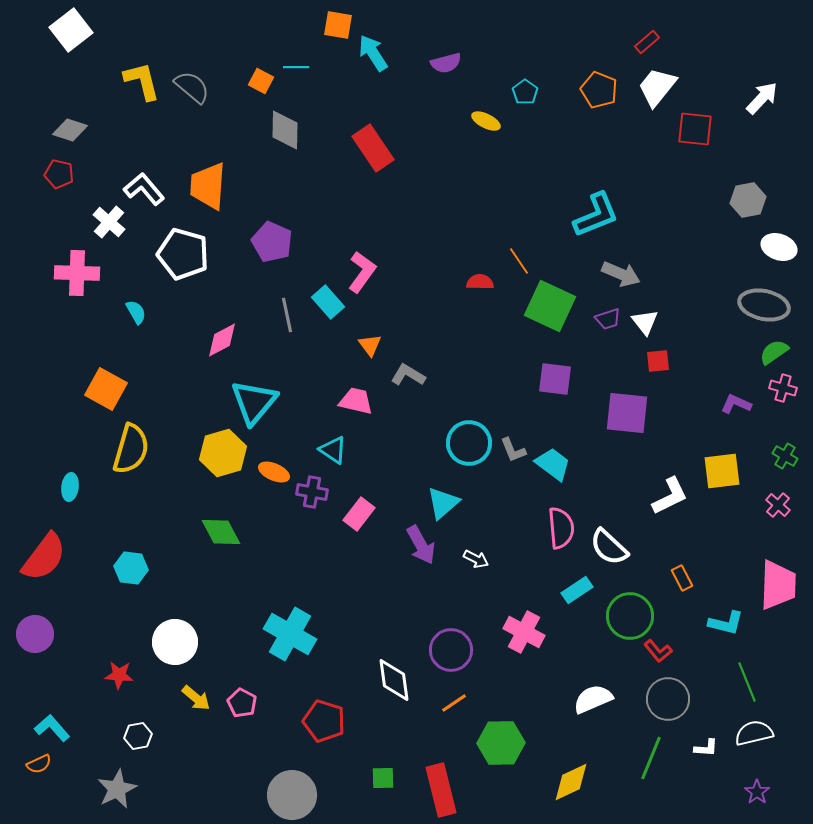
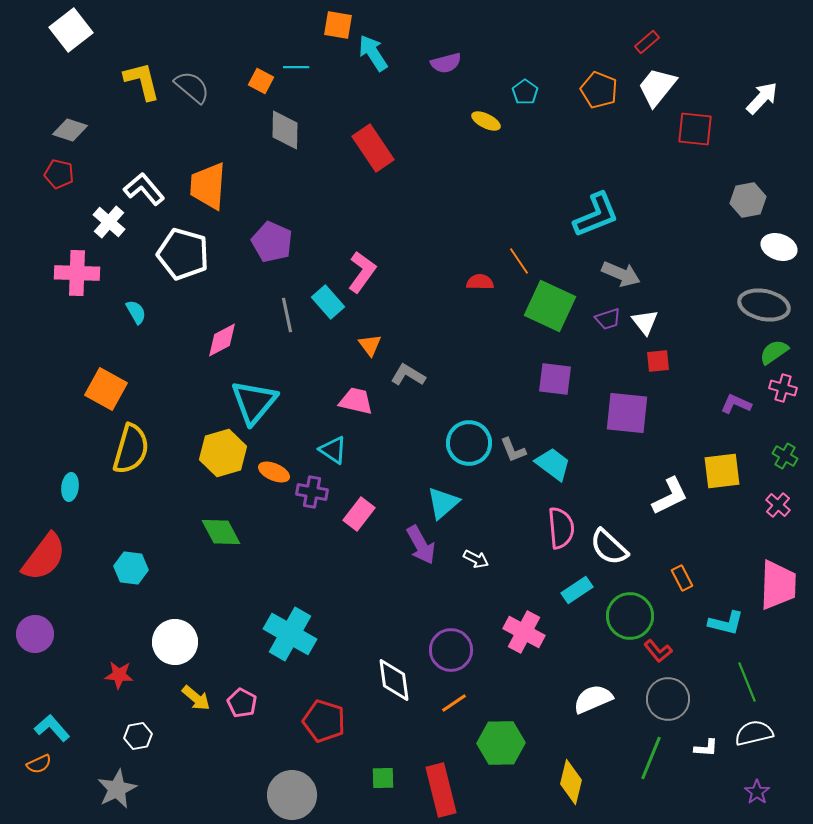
yellow diamond at (571, 782): rotated 51 degrees counterclockwise
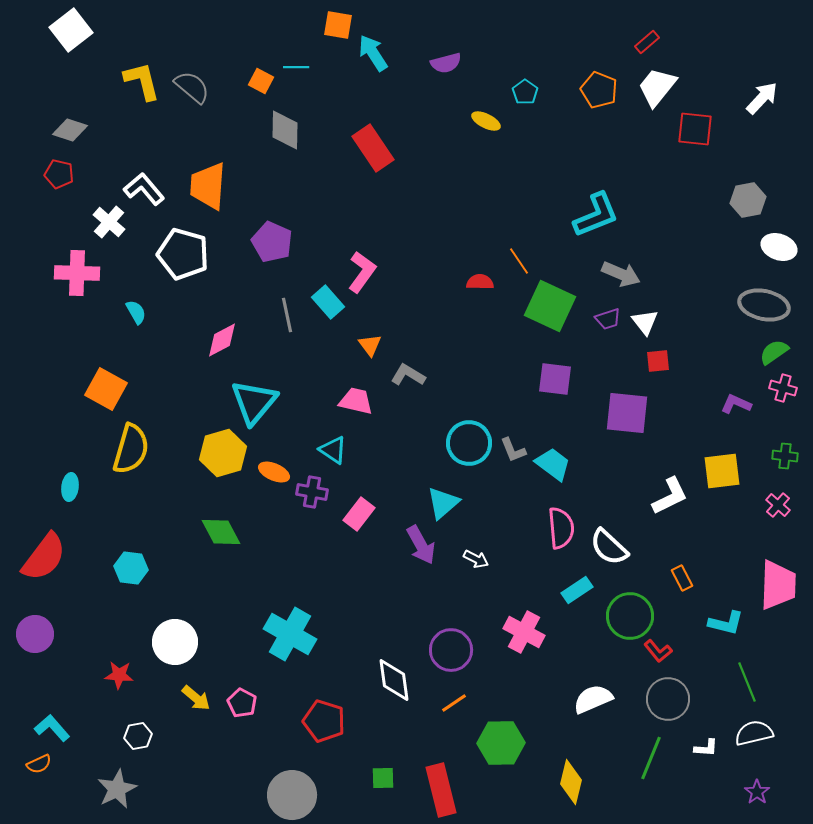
green cross at (785, 456): rotated 25 degrees counterclockwise
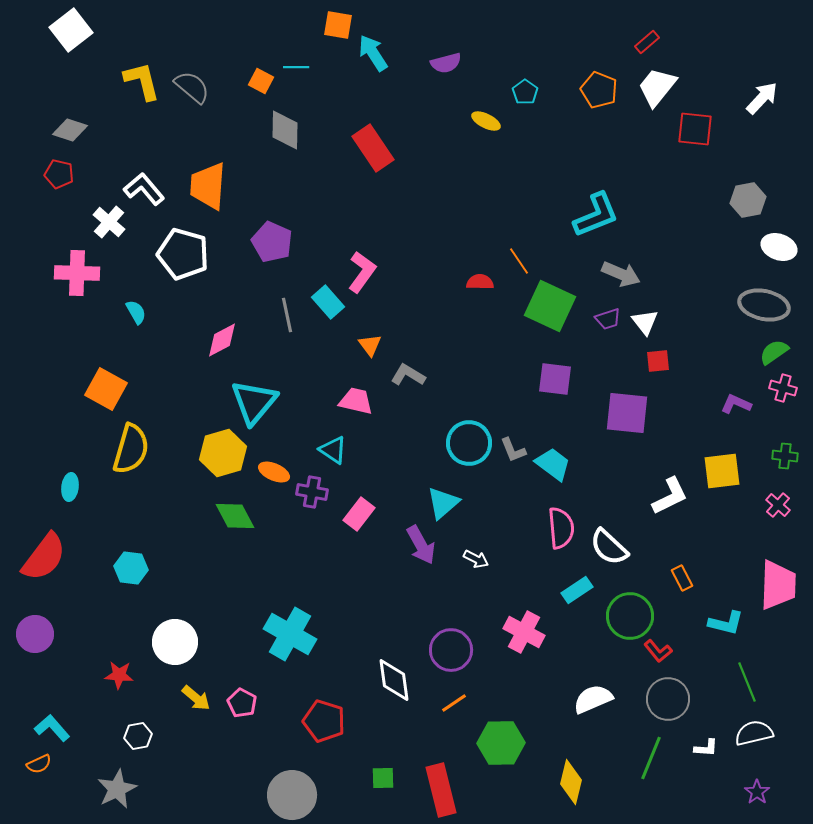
green diamond at (221, 532): moved 14 px right, 16 px up
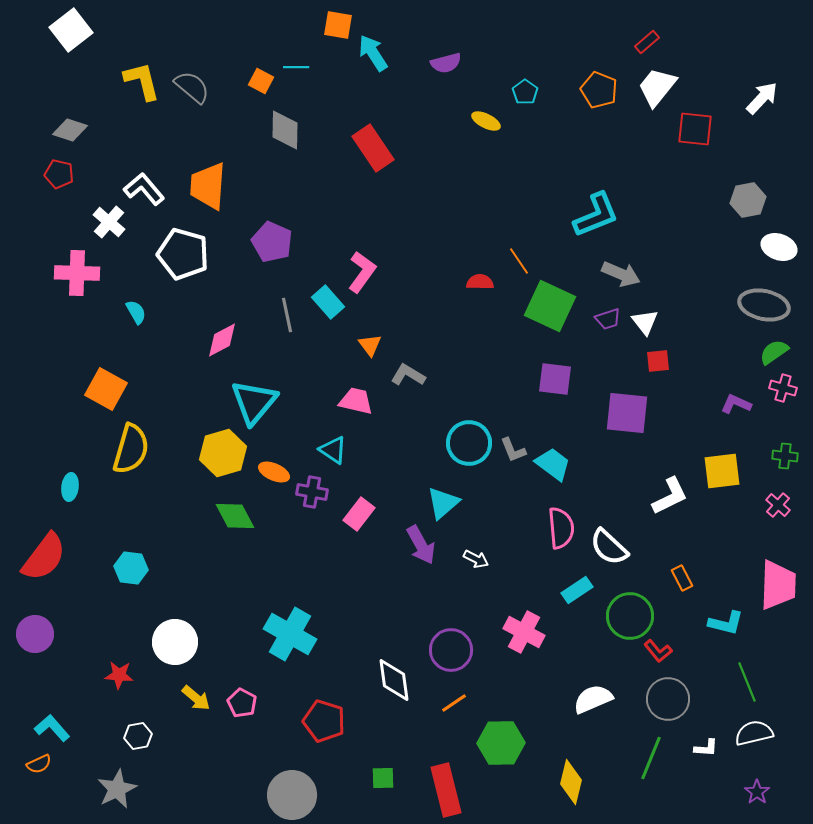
red rectangle at (441, 790): moved 5 px right
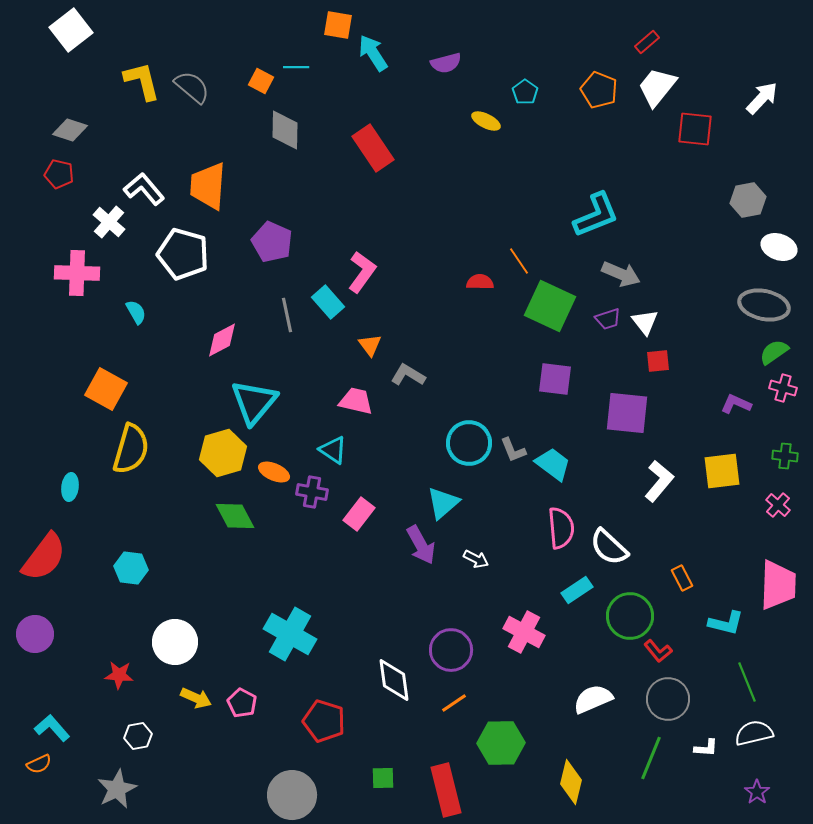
white L-shape at (670, 496): moved 11 px left, 15 px up; rotated 24 degrees counterclockwise
yellow arrow at (196, 698): rotated 16 degrees counterclockwise
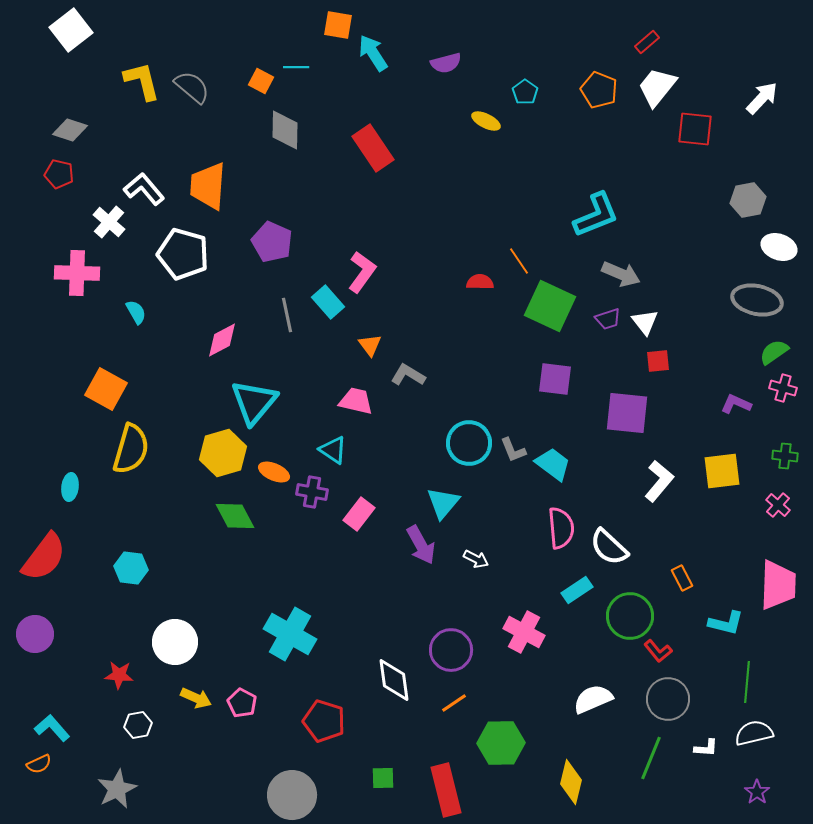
gray ellipse at (764, 305): moved 7 px left, 5 px up
cyan triangle at (443, 503): rotated 9 degrees counterclockwise
green line at (747, 682): rotated 27 degrees clockwise
white hexagon at (138, 736): moved 11 px up
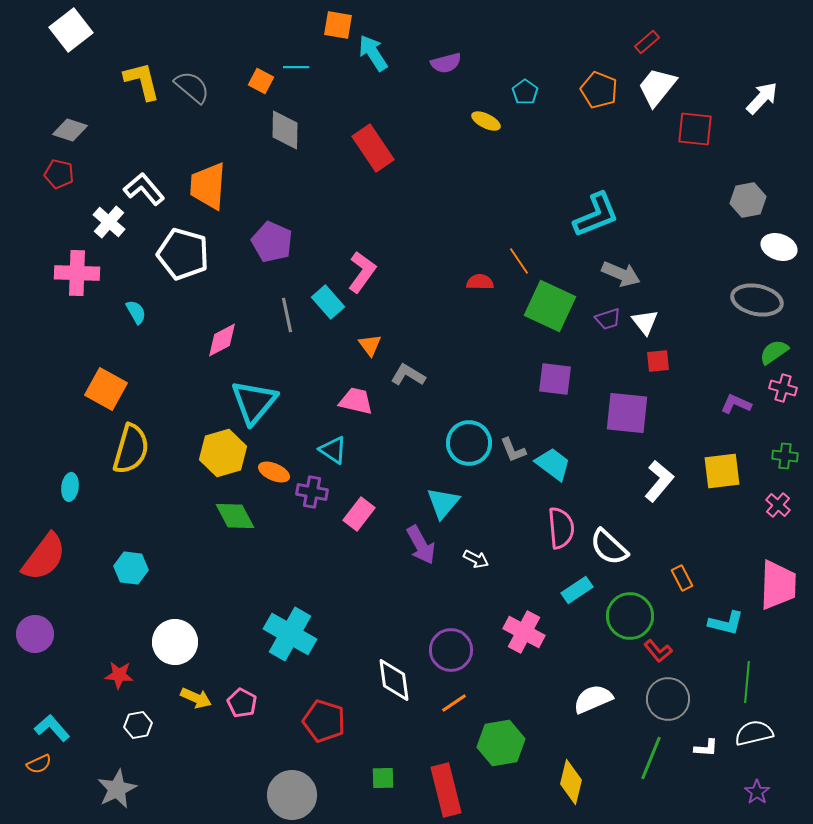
green hexagon at (501, 743): rotated 9 degrees counterclockwise
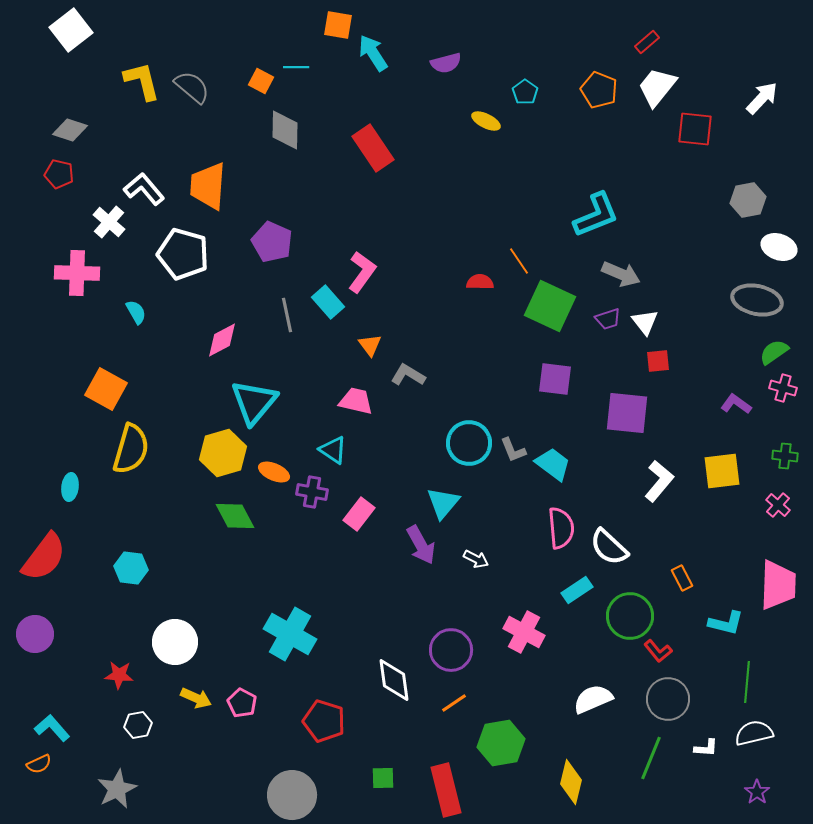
purple L-shape at (736, 404): rotated 12 degrees clockwise
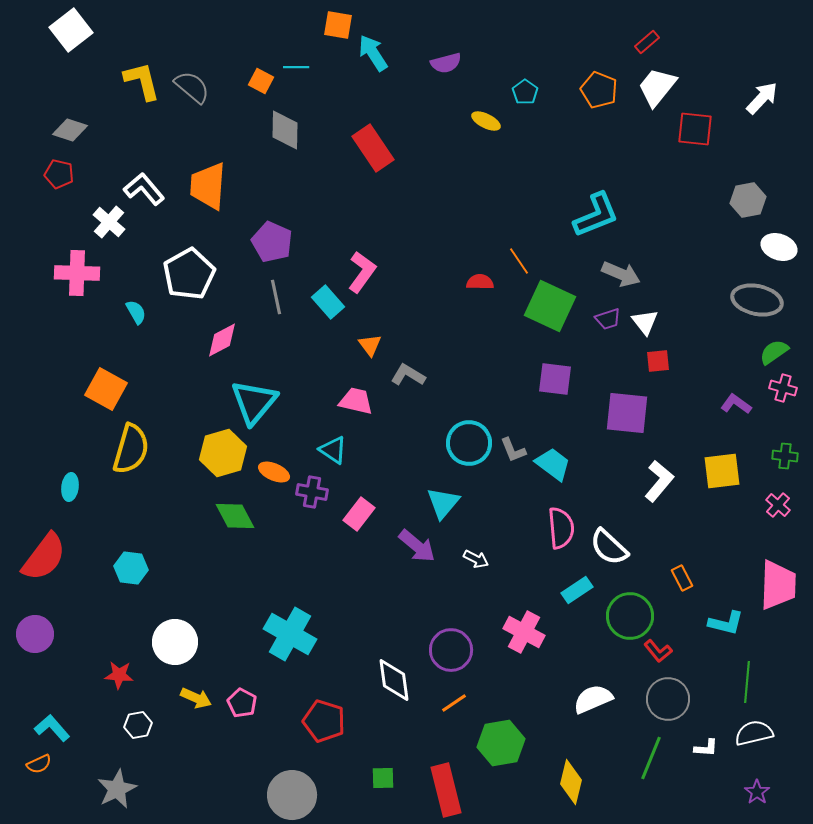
white pentagon at (183, 254): moved 6 px right, 20 px down; rotated 27 degrees clockwise
gray line at (287, 315): moved 11 px left, 18 px up
purple arrow at (421, 545): moved 4 px left, 1 px down; rotated 21 degrees counterclockwise
